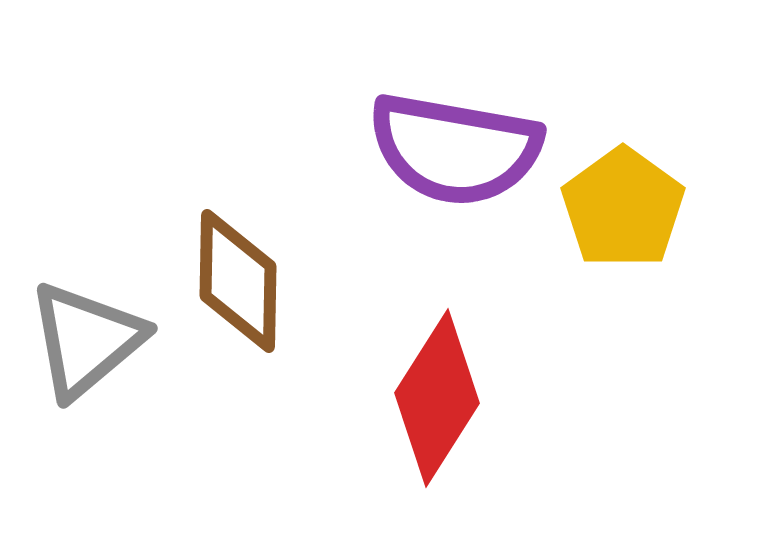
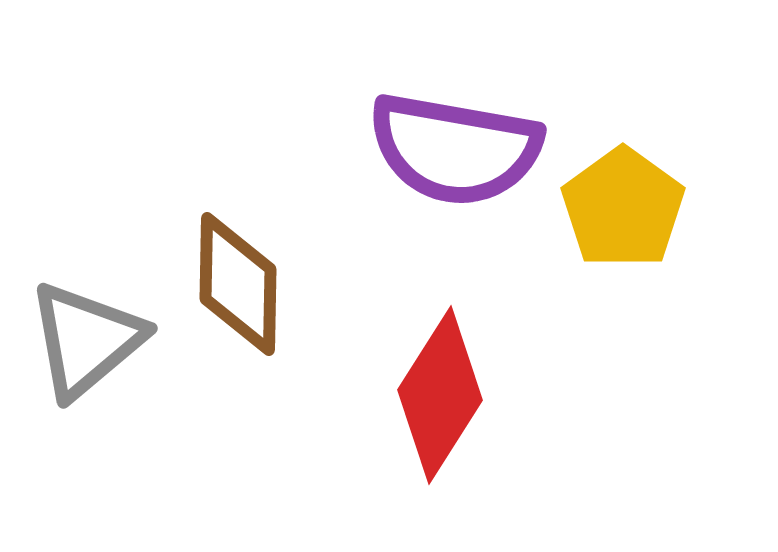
brown diamond: moved 3 px down
red diamond: moved 3 px right, 3 px up
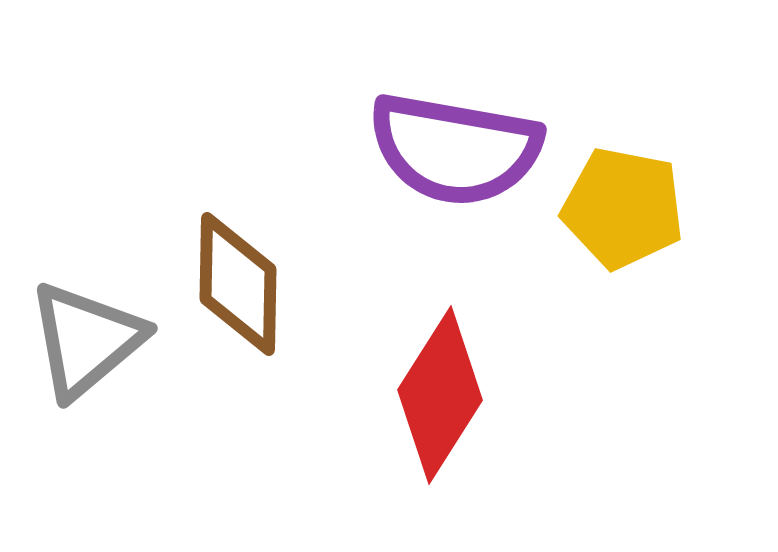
yellow pentagon: rotated 25 degrees counterclockwise
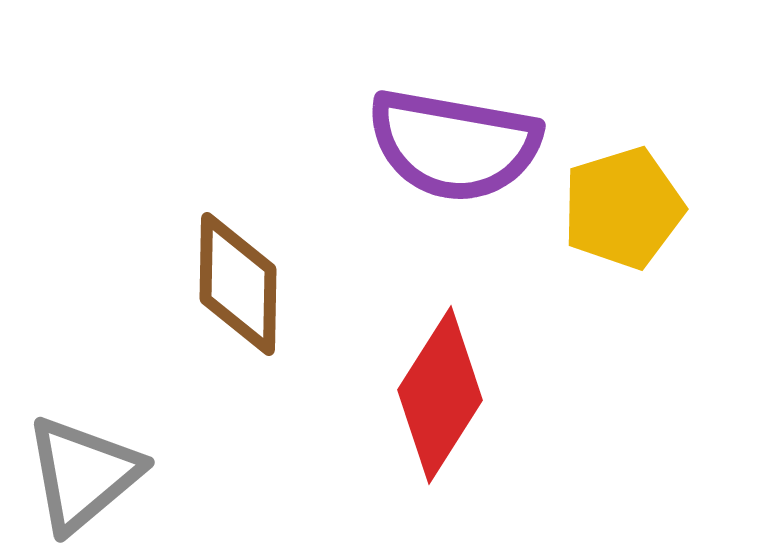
purple semicircle: moved 1 px left, 4 px up
yellow pentagon: rotated 28 degrees counterclockwise
gray triangle: moved 3 px left, 134 px down
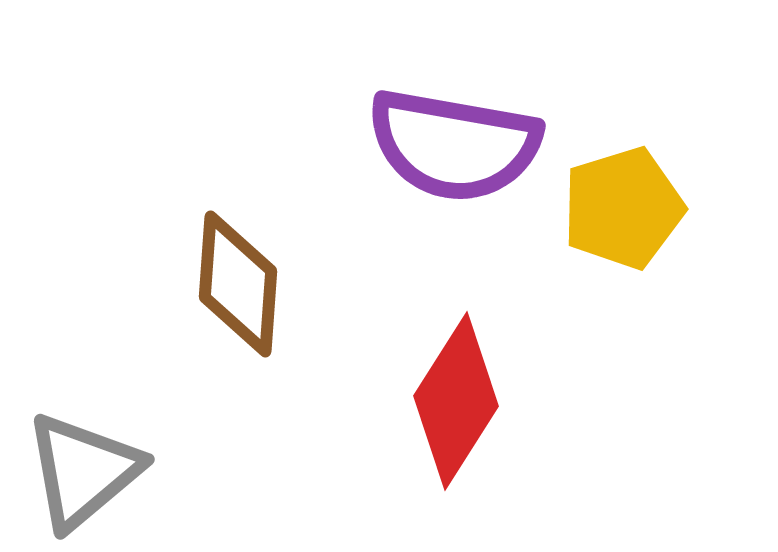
brown diamond: rotated 3 degrees clockwise
red diamond: moved 16 px right, 6 px down
gray triangle: moved 3 px up
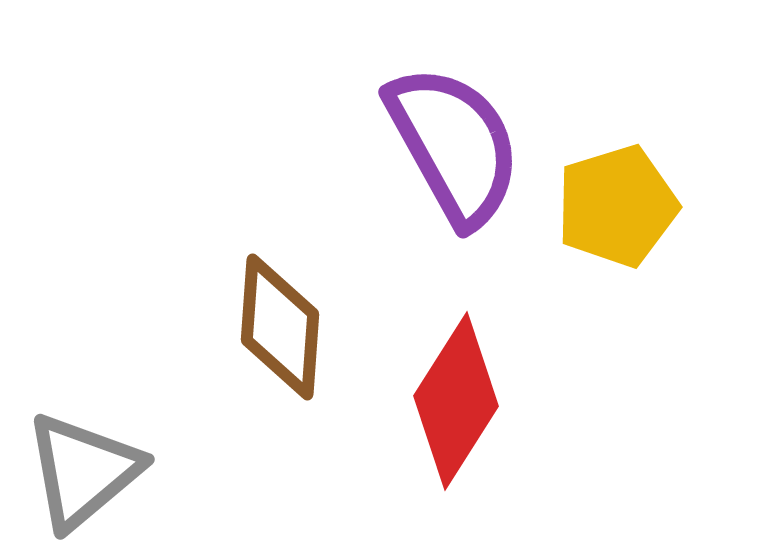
purple semicircle: rotated 129 degrees counterclockwise
yellow pentagon: moved 6 px left, 2 px up
brown diamond: moved 42 px right, 43 px down
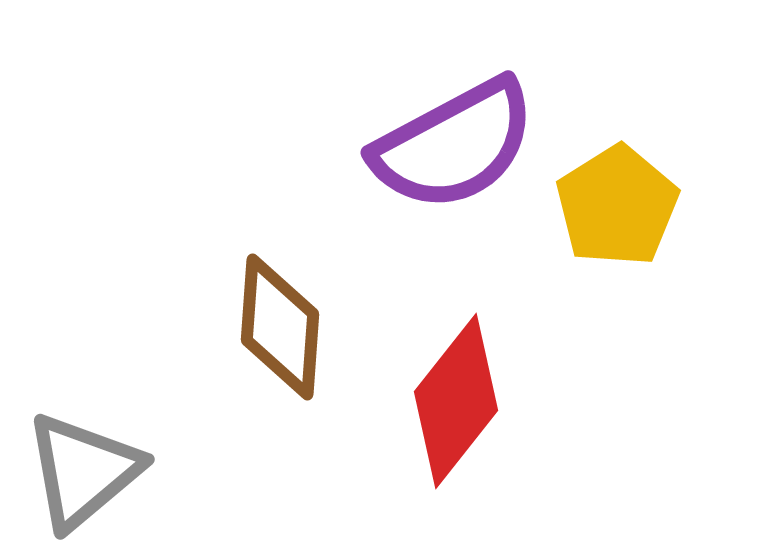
purple semicircle: rotated 91 degrees clockwise
yellow pentagon: rotated 15 degrees counterclockwise
red diamond: rotated 6 degrees clockwise
